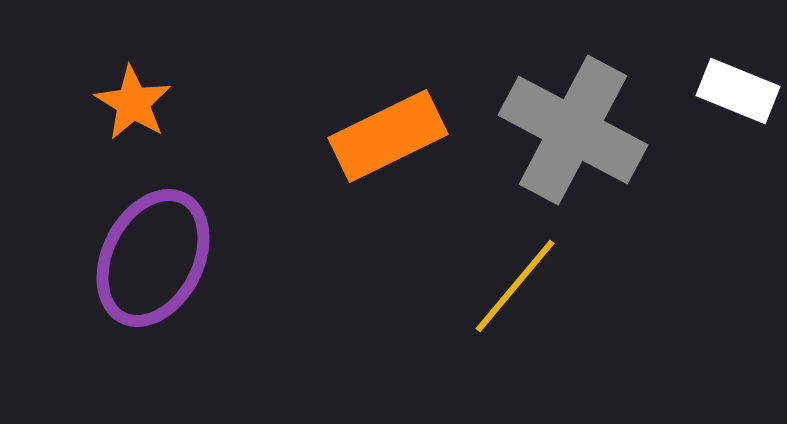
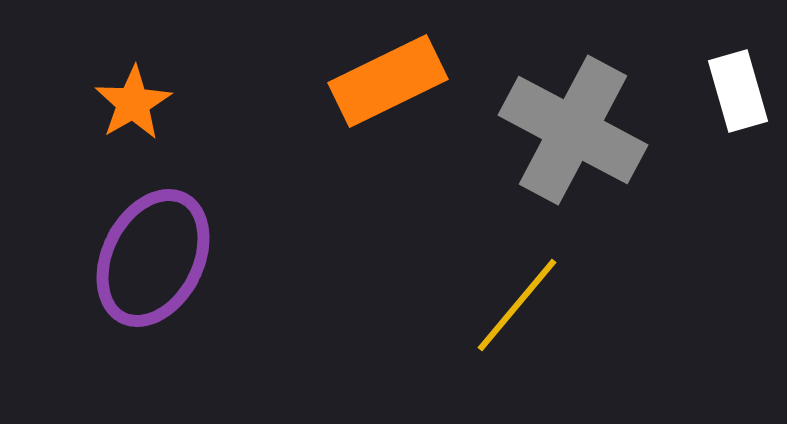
white rectangle: rotated 52 degrees clockwise
orange star: rotated 10 degrees clockwise
orange rectangle: moved 55 px up
yellow line: moved 2 px right, 19 px down
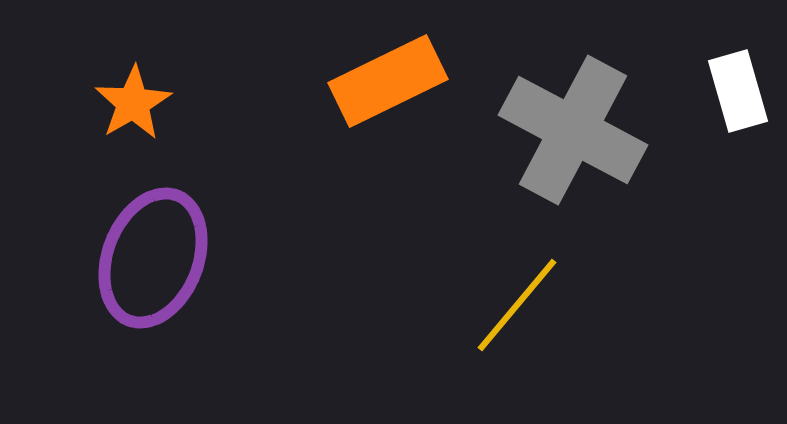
purple ellipse: rotated 6 degrees counterclockwise
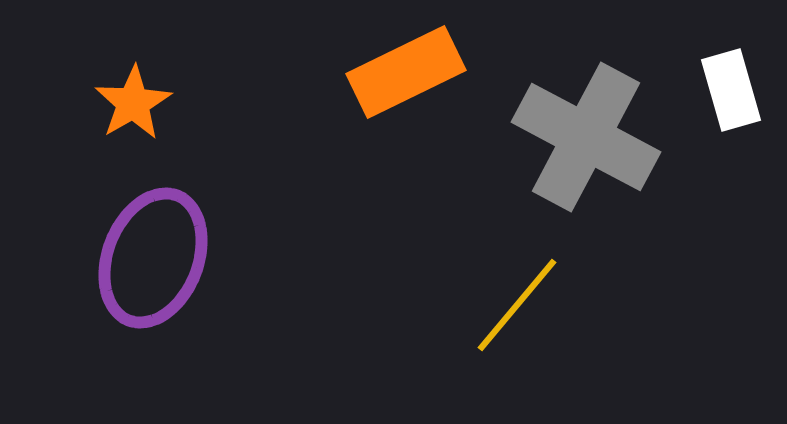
orange rectangle: moved 18 px right, 9 px up
white rectangle: moved 7 px left, 1 px up
gray cross: moved 13 px right, 7 px down
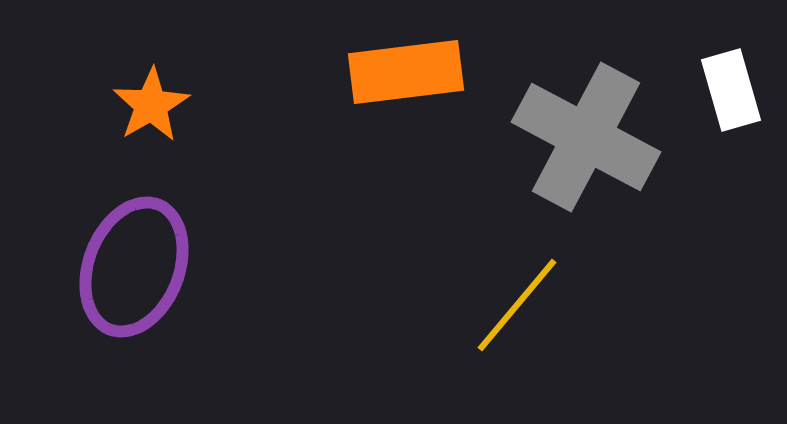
orange rectangle: rotated 19 degrees clockwise
orange star: moved 18 px right, 2 px down
purple ellipse: moved 19 px left, 9 px down
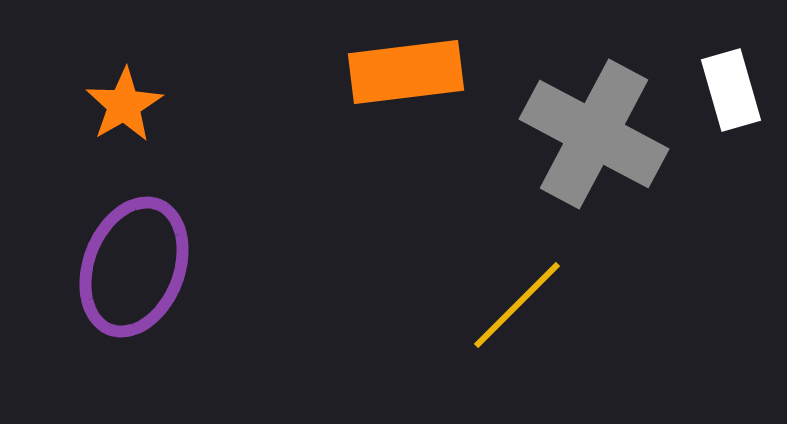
orange star: moved 27 px left
gray cross: moved 8 px right, 3 px up
yellow line: rotated 5 degrees clockwise
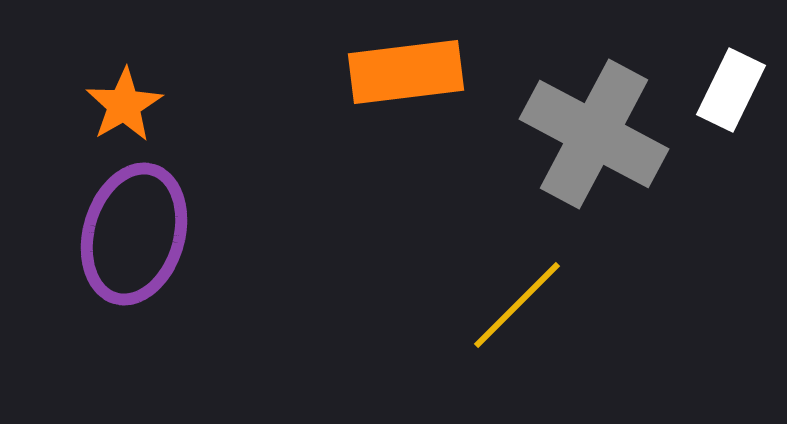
white rectangle: rotated 42 degrees clockwise
purple ellipse: moved 33 px up; rotated 5 degrees counterclockwise
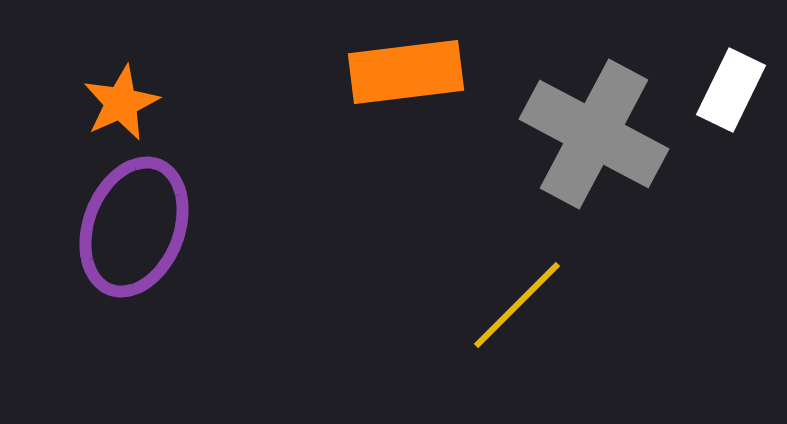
orange star: moved 3 px left, 2 px up; rotated 6 degrees clockwise
purple ellipse: moved 7 px up; rotated 5 degrees clockwise
